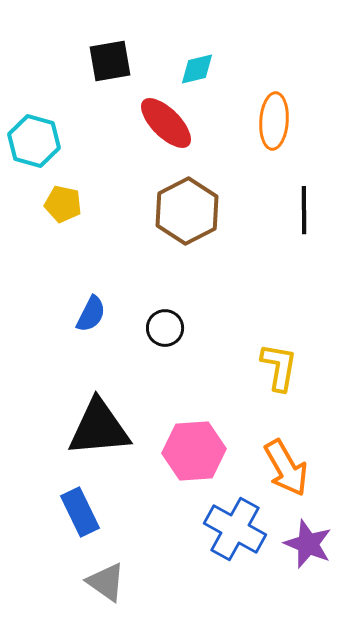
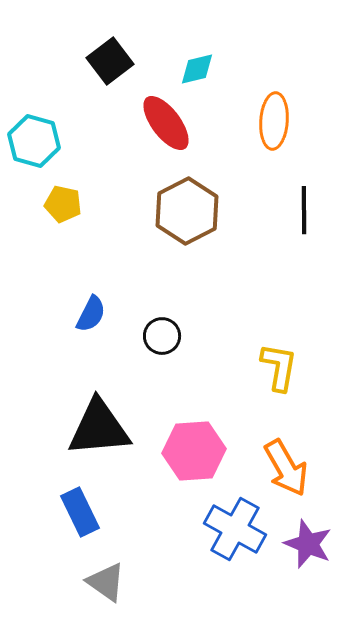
black square: rotated 27 degrees counterclockwise
red ellipse: rotated 8 degrees clockwise
black circle: moved 3 px left, 8 px down
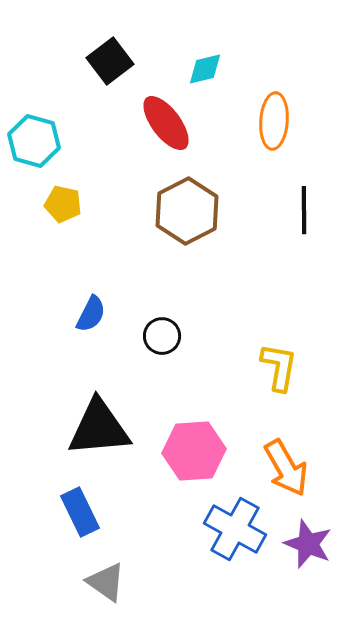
cyan diamond: moved 8 px right
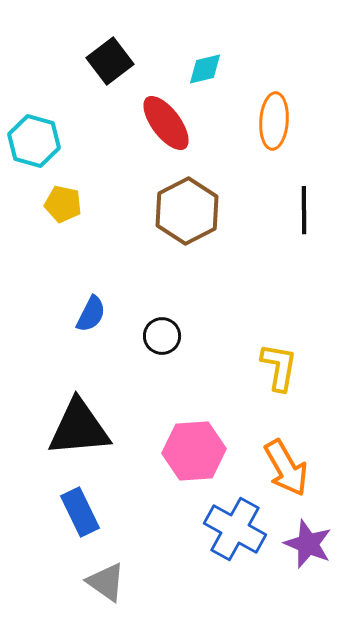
black triangle: moved 20 px left
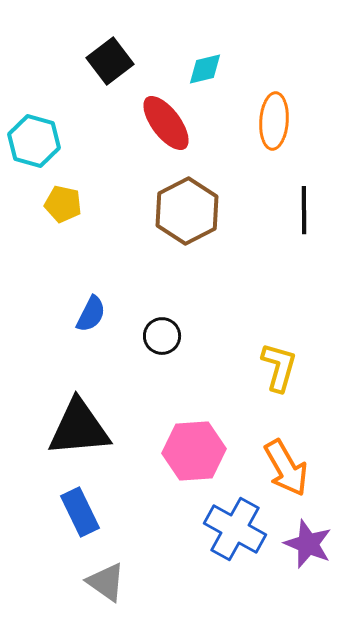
yellow L-shape: rotated 6 degrees clockwise
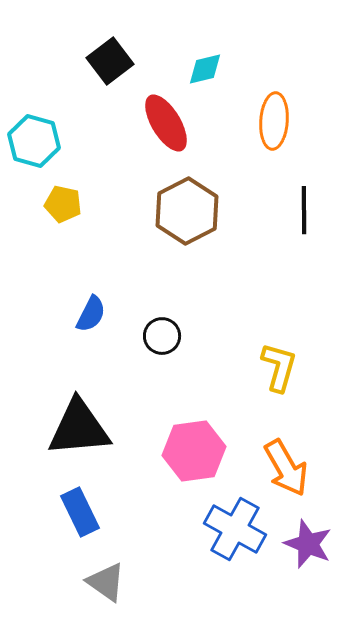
red ellipse: rotated 6 degrees clockwise
pink hexagon: rotated 4 degrees counterclockwise
